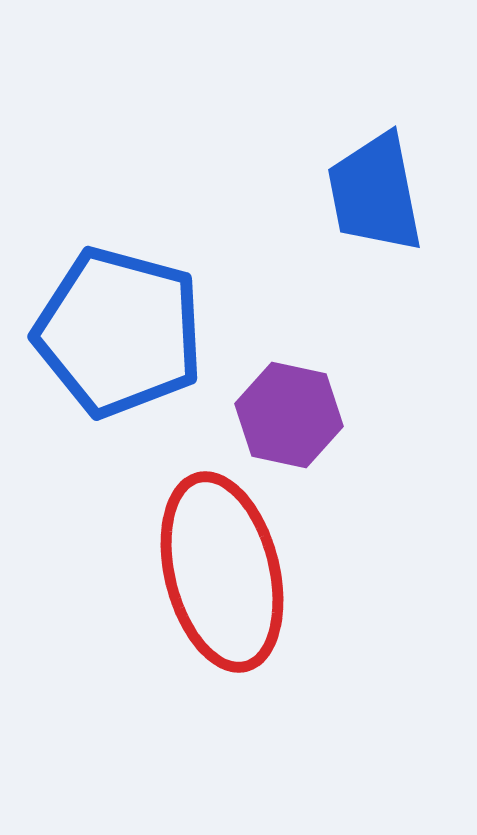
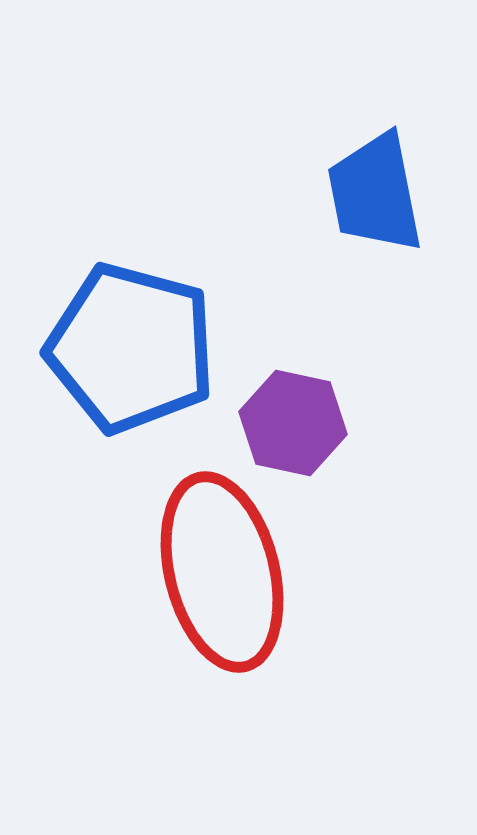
blue pentagon: moved 12 px right, 16 px down
purple hexagon: moved 4 px right, 8 px down
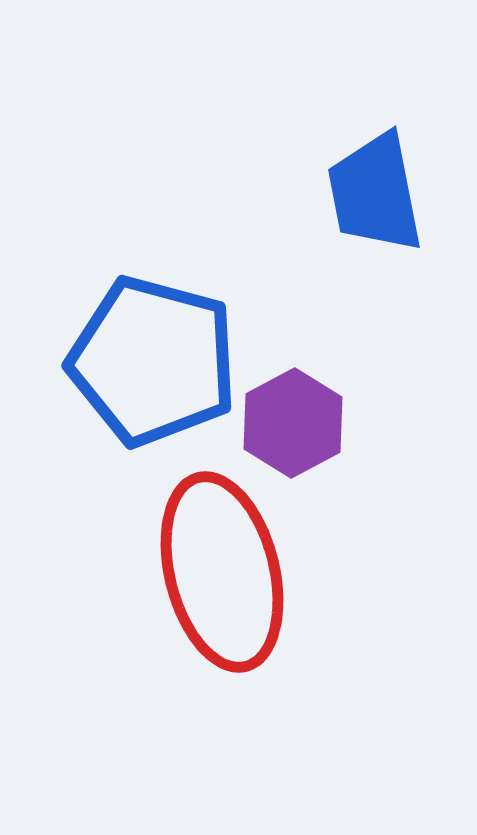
blue pentagon: moved 22 px right, 13 px down
purple hexagon: rotated 20 degrees clockwise
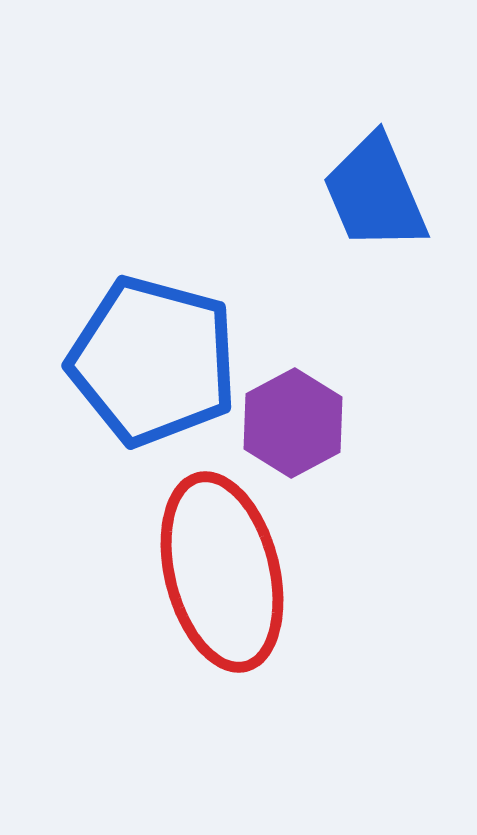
blue trapezoid: rotated 12 degrees counterclockwise
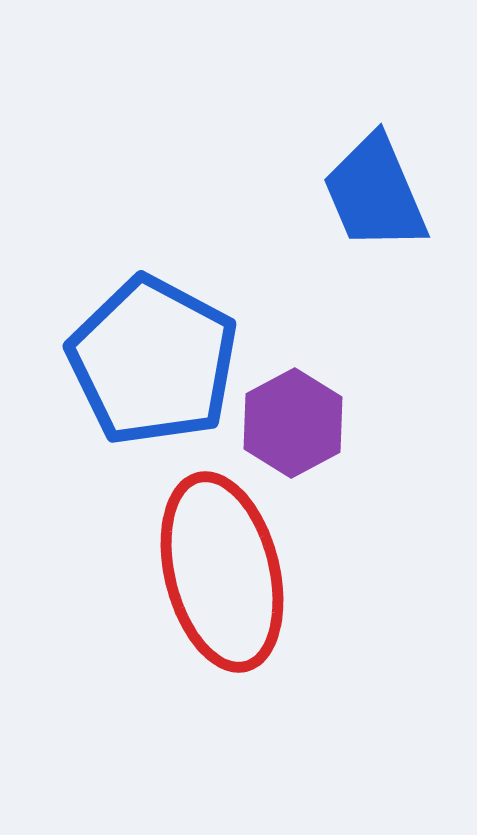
blue pentagon: rotated 13 degrees clockwise
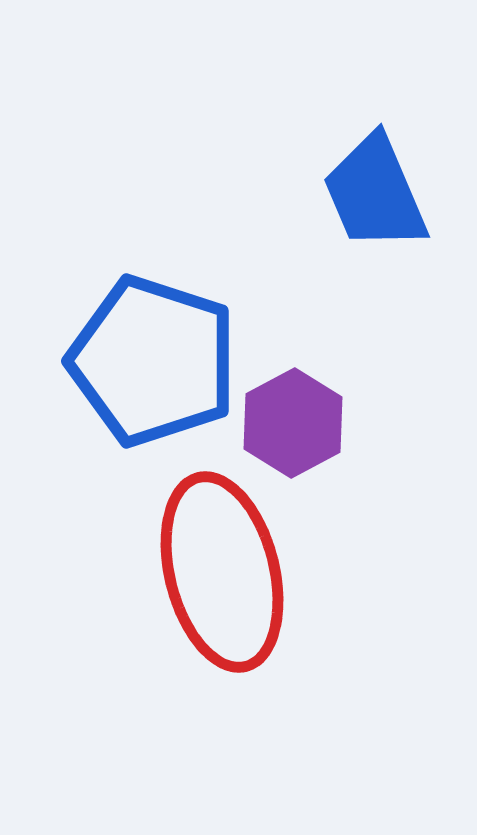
blue pentagon: rotated 10 degrees counterclockwise
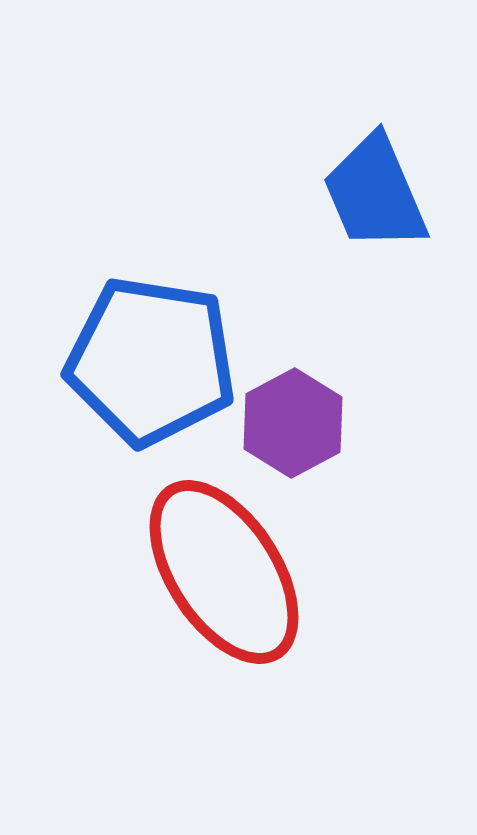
blue pentagon: moved 2 px left; rotated 9 degrees counterclockwise
red ellipse: moved 2 px right; rotated 19 degrees counterclockwise
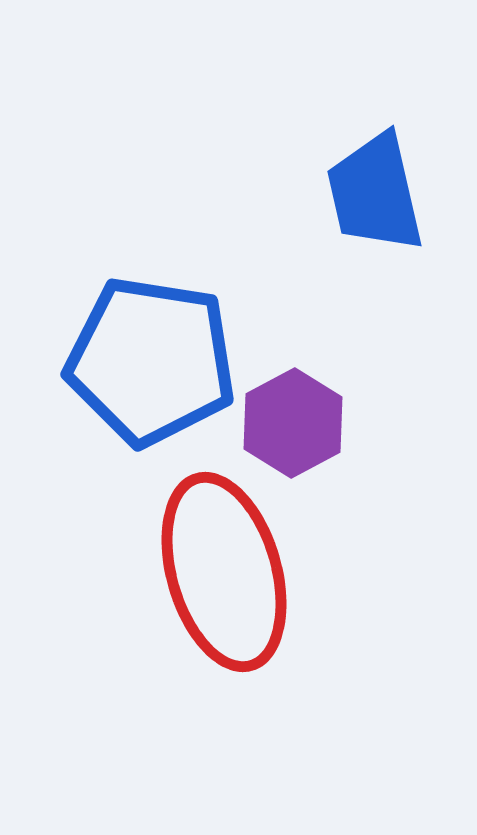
blue trapezoid: rotated 10 degrees clockwise
red ellipse: rotated 17 degrees clockwise
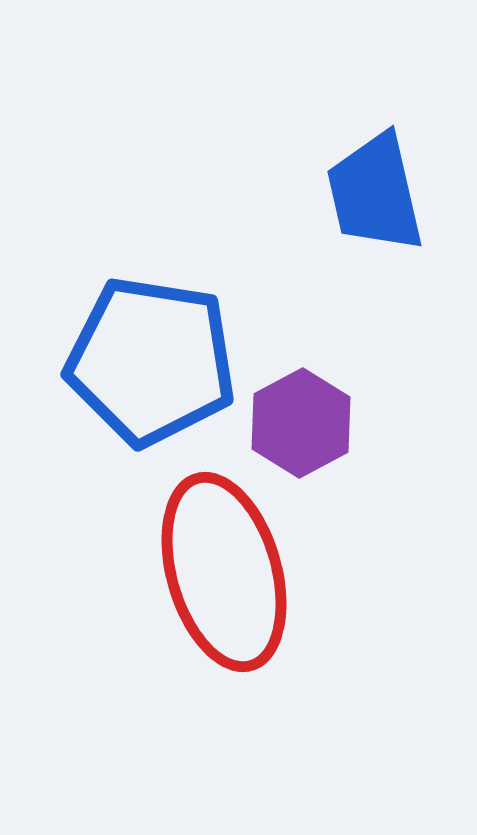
purple hexagon: moved 8 px right
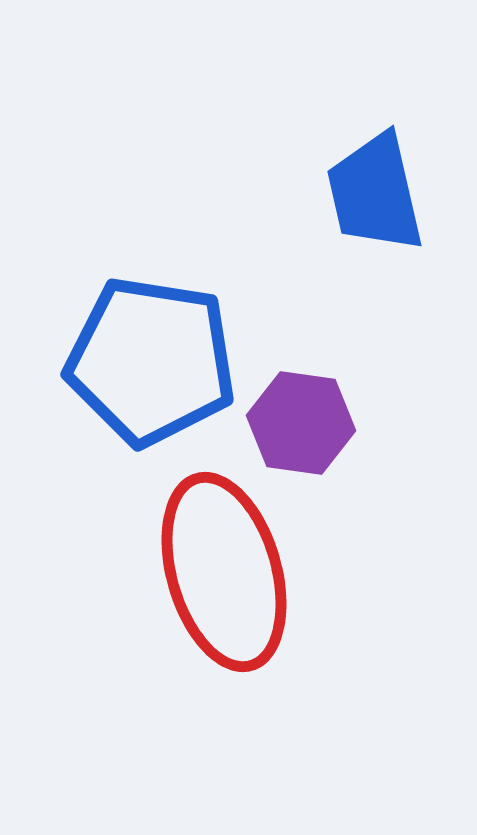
purple hexagon: rotated 24 degrees counterclockwise
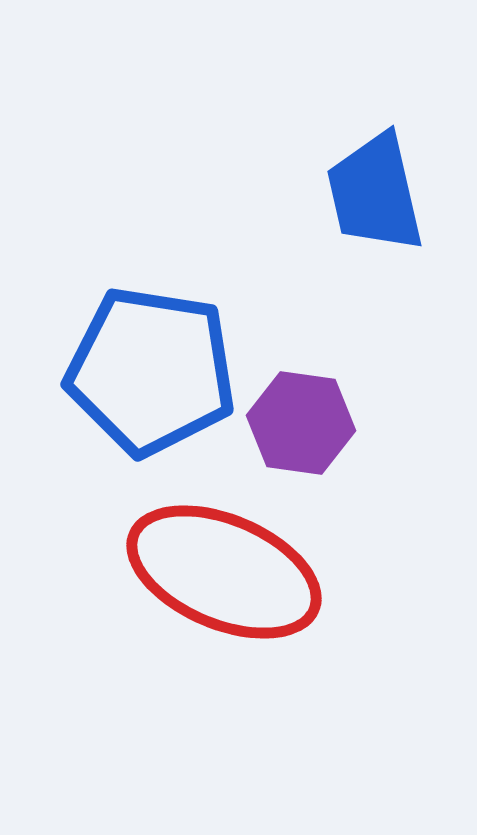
blue pentagon: moved 10 px down
red ellipse: rotated 51 degrees counterclockwise
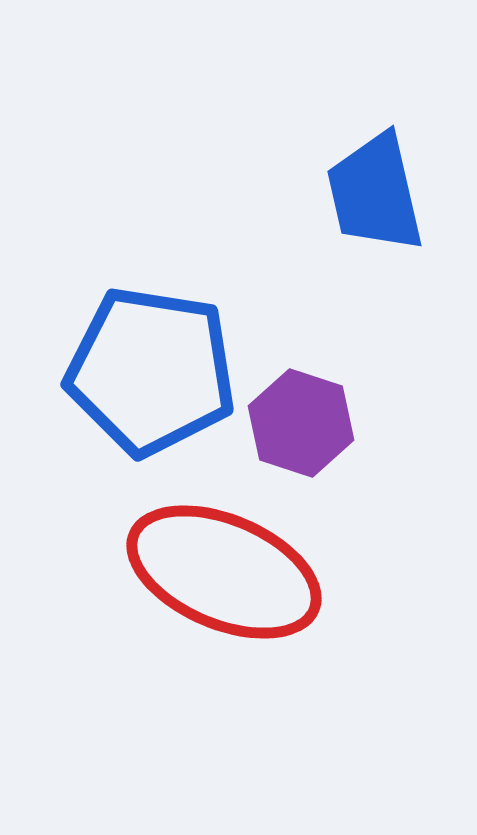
purple hexagon: rotated 10 degrees clockwise
